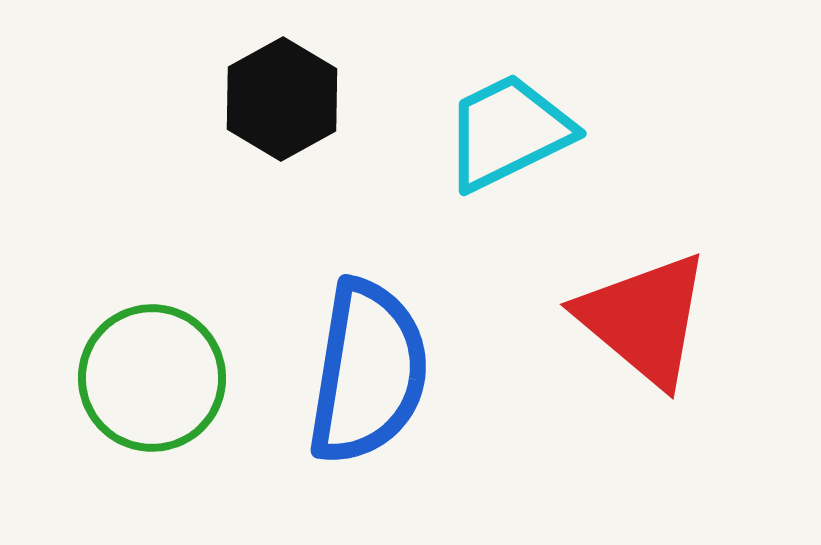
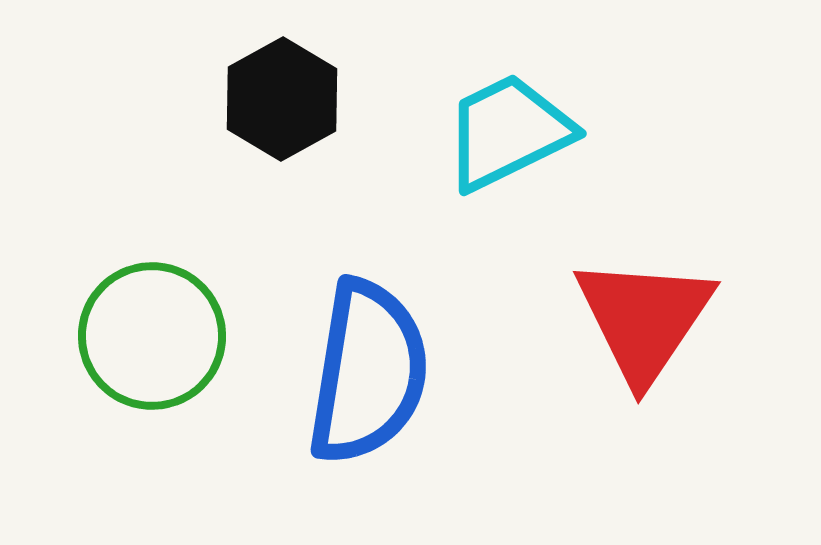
red triangle: rotated 24 degrees clockwise
green circle: moved 42 px up
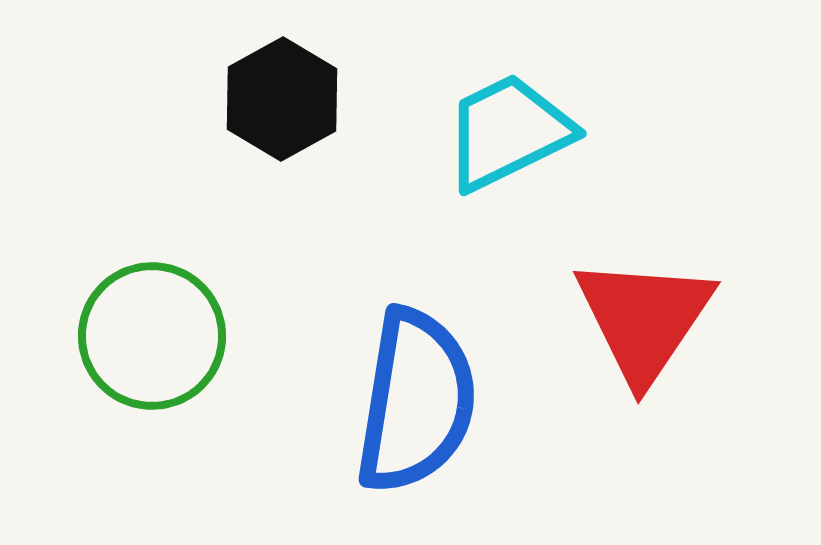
blue semicircle: moved 48 px right, 29 px down
